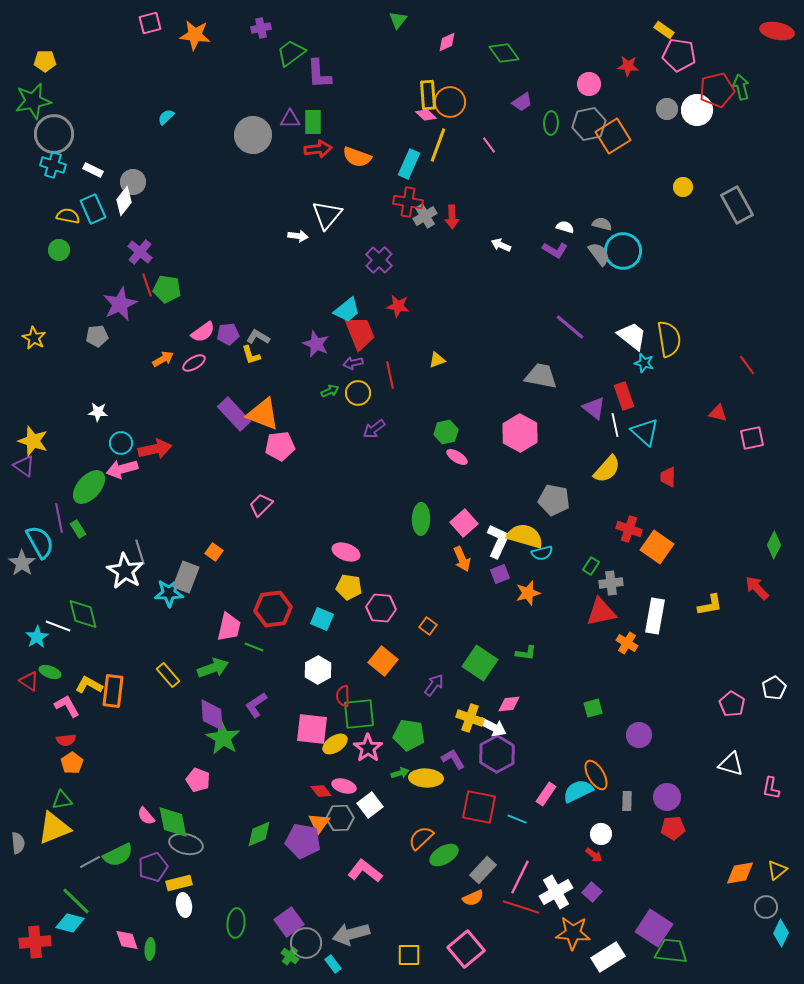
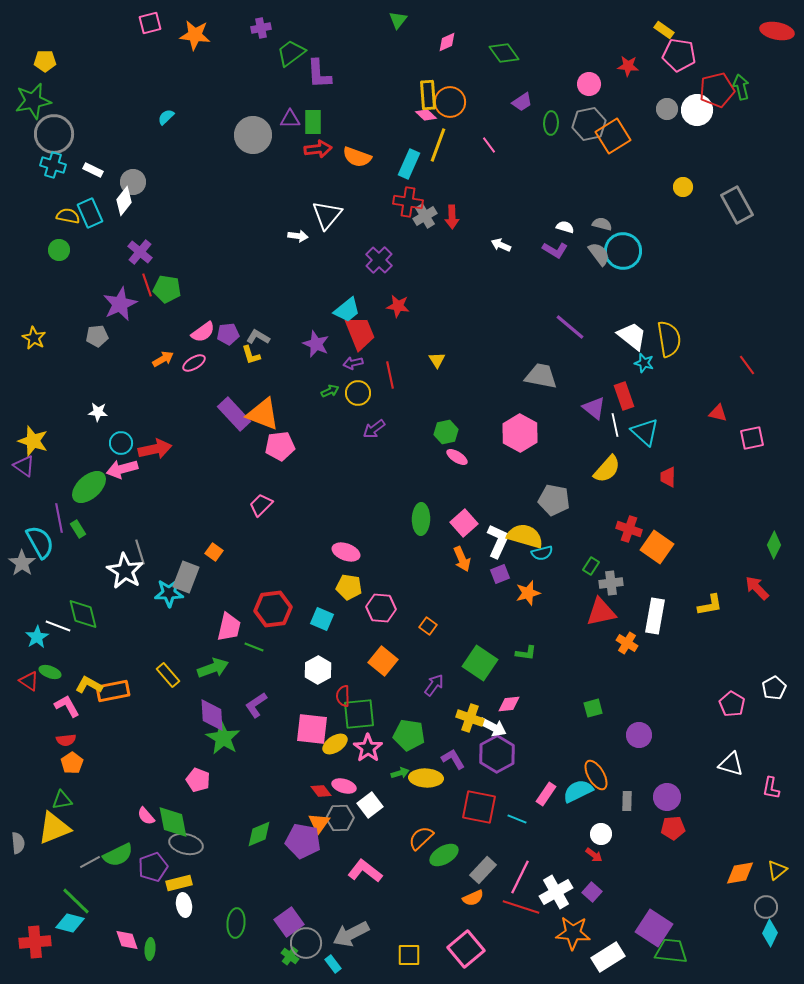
cyan rectangle at (93, 209): moved 3 px left, 4 px down
yellow triangle at (437, 360): rotated 42 degrees counterclockwise
green ellipse at (89, 487): rotated 6 degrees clockwise
orange rectangle at (113, 691): rotated 72 degrees clockwise
cyan diamond at (781, 933): moved 11 px left
gray arrow at (351, 934): rotated 12 degrees counterclockwise
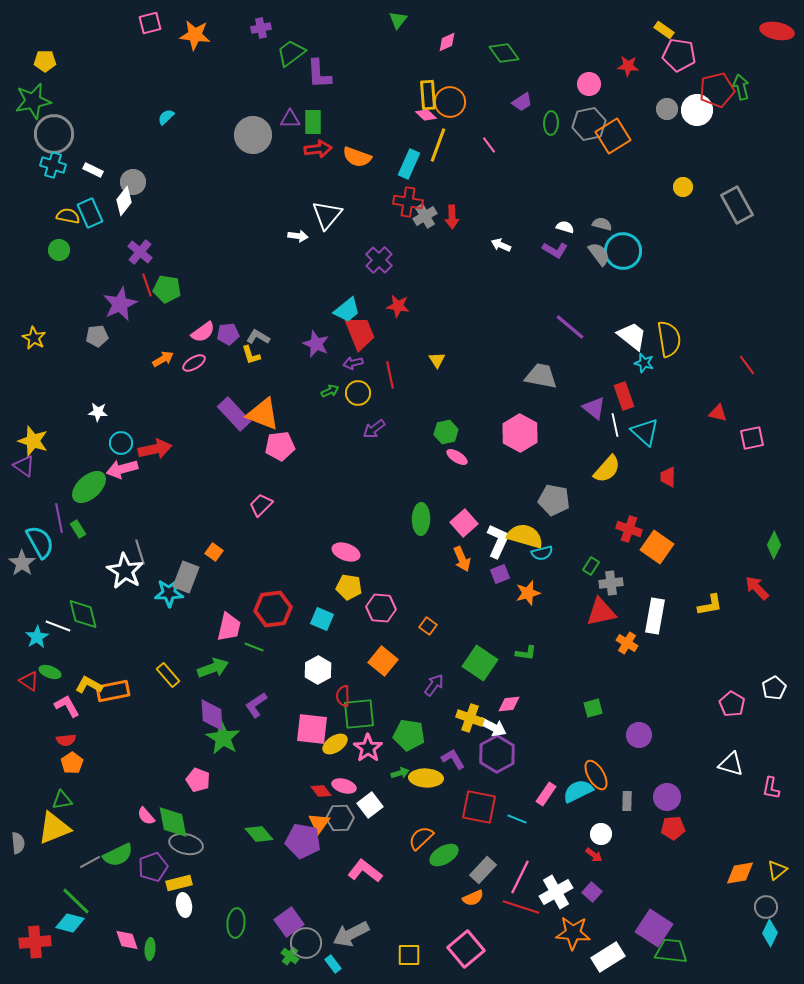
green diamond at (259, 834): rotated 72 degrees clockwise
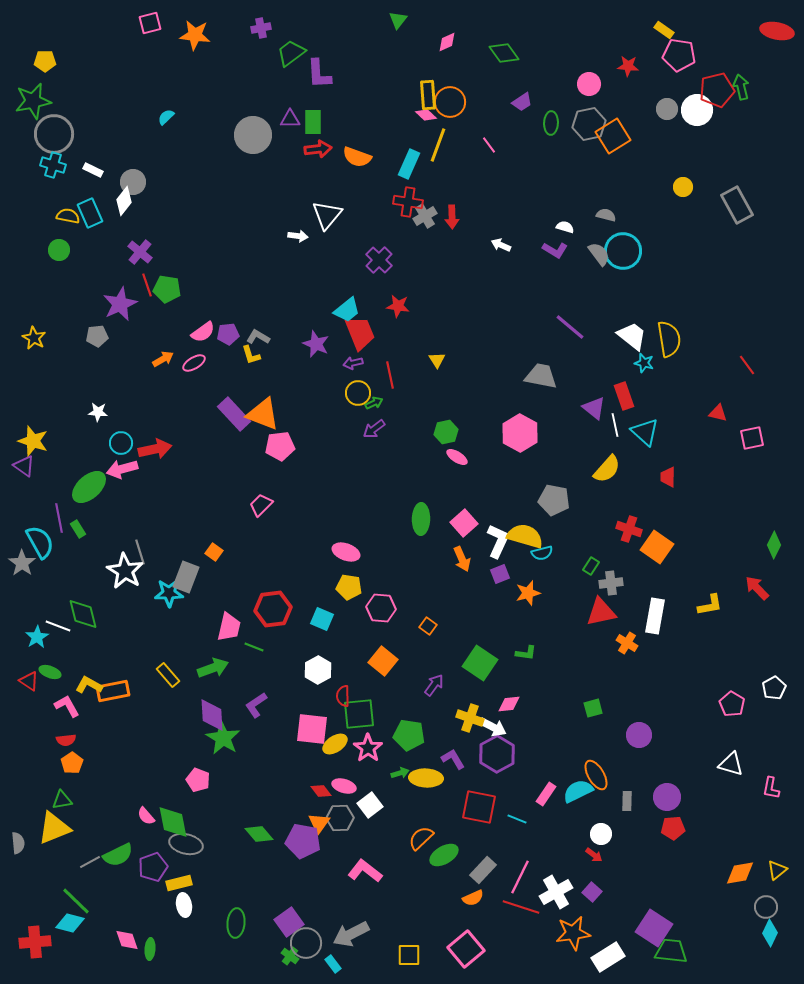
gray semicircle at (602, 224): moved 4 px right, 9 px up
green arrow at (330, 391): moved 44 px right, 12 px down
orange star at (573, 933): rotated 12 degrees counterclockwise
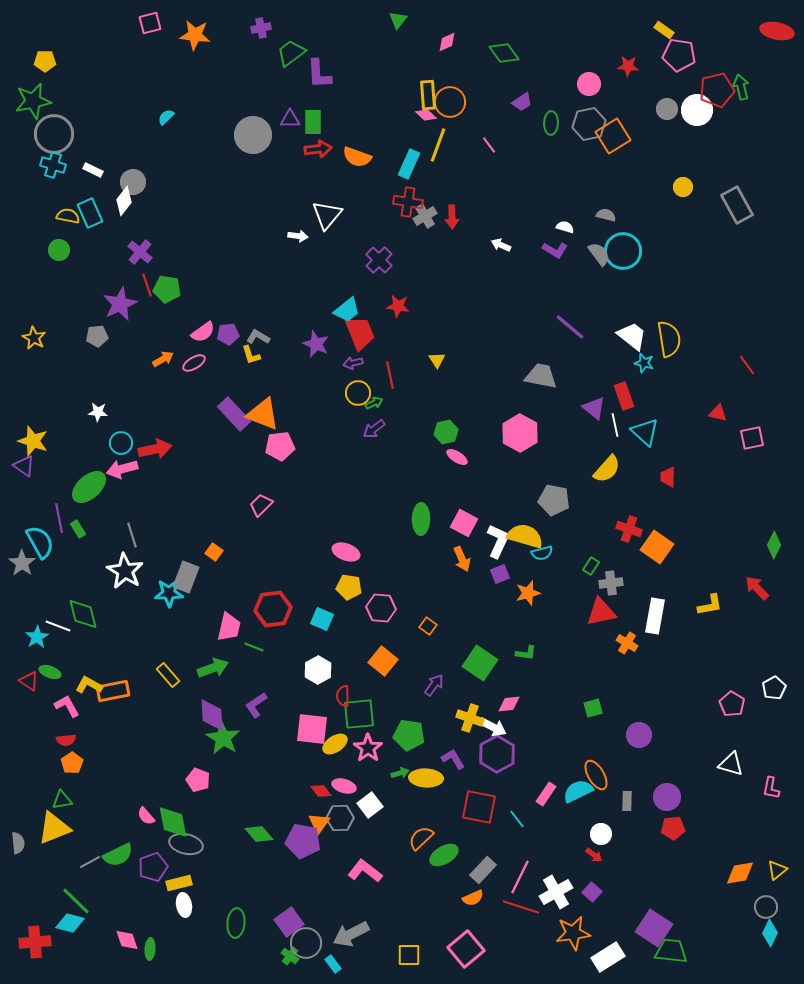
pink square at (464, 523): rotated 20 degrees counterclockwise
gray line at (140, 552): moved 8 px left, 17 px up
cyan line at (517, 819): rotated 30 degrees clockwise
